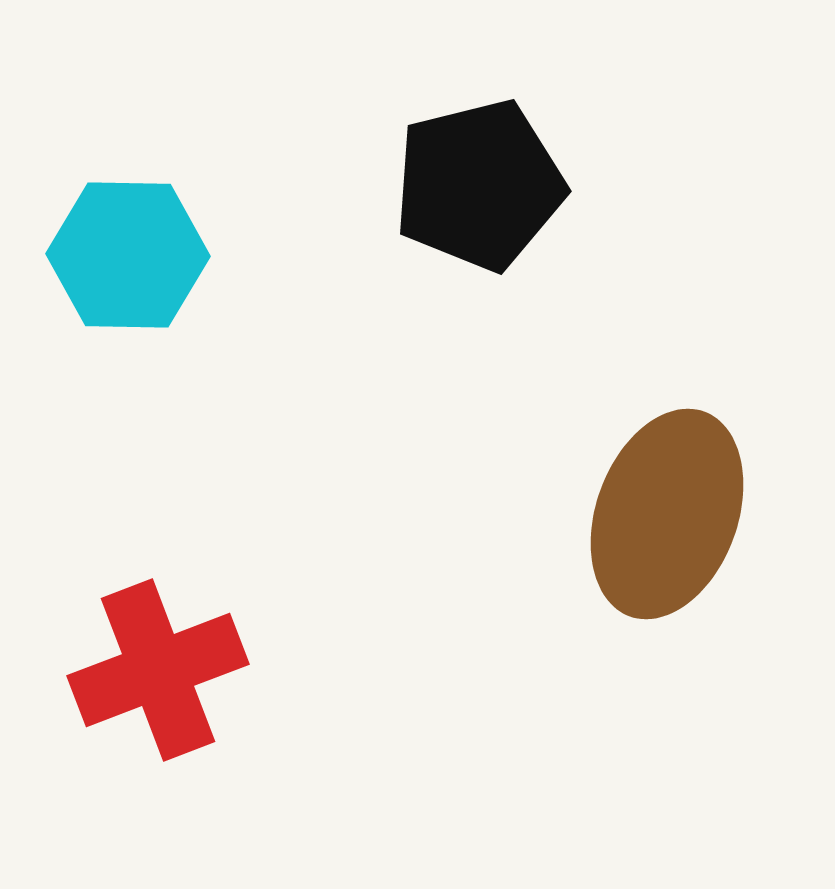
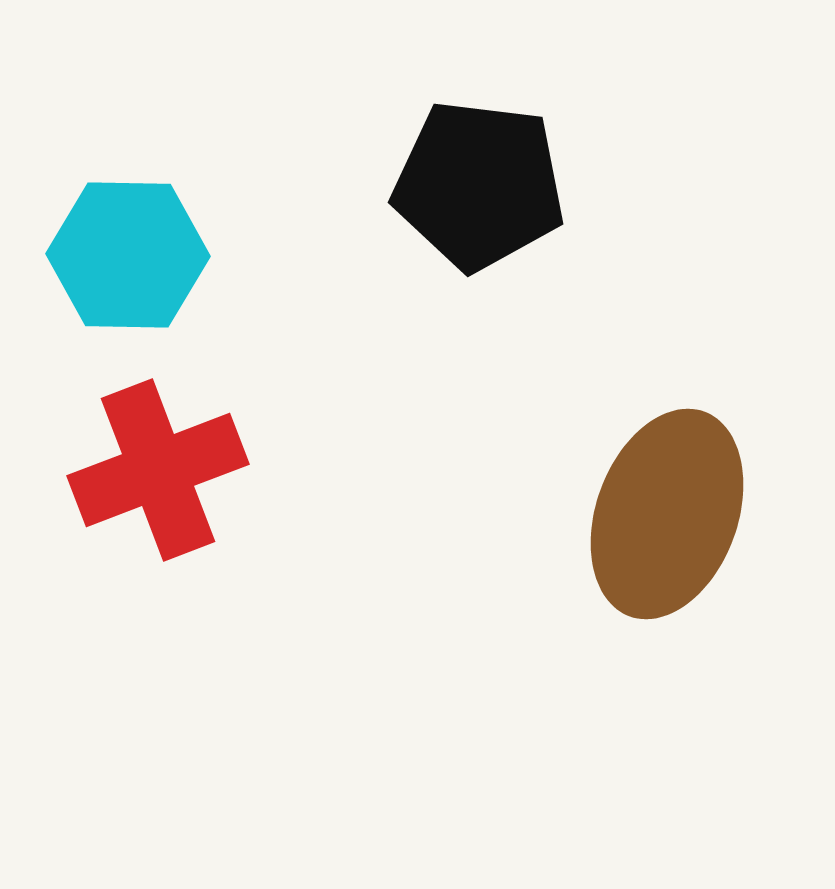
black pentagon: rotated 21 degrees clockwise
red cross: moved 200 px up
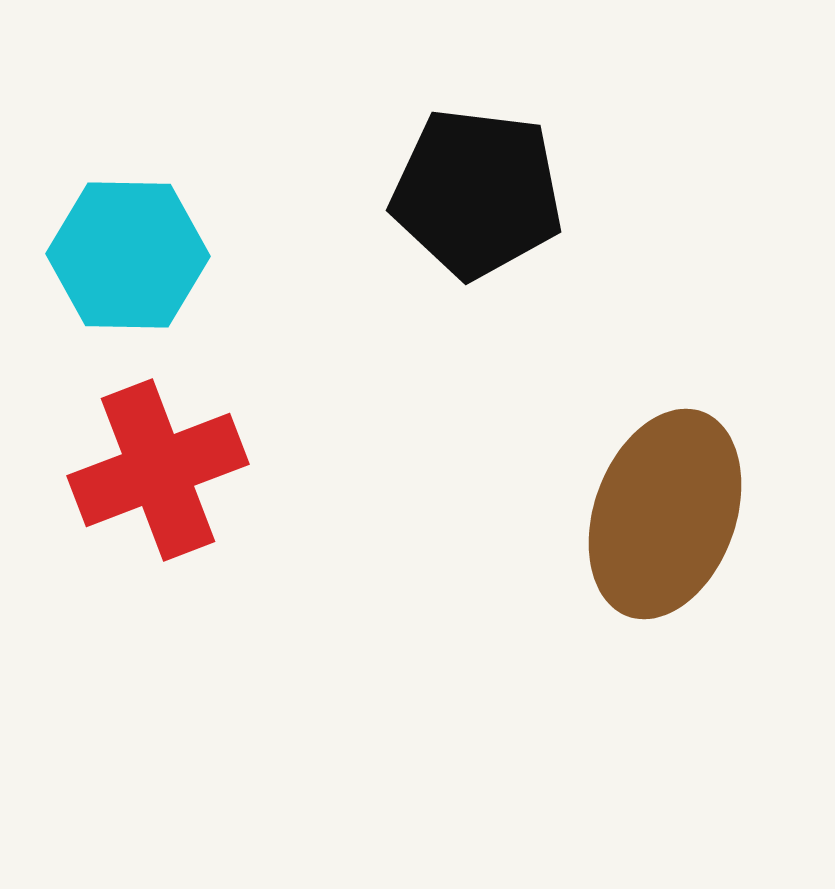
black pentagon: moved 2 px left, 8 px down
brown ellipse: moved 2 px left
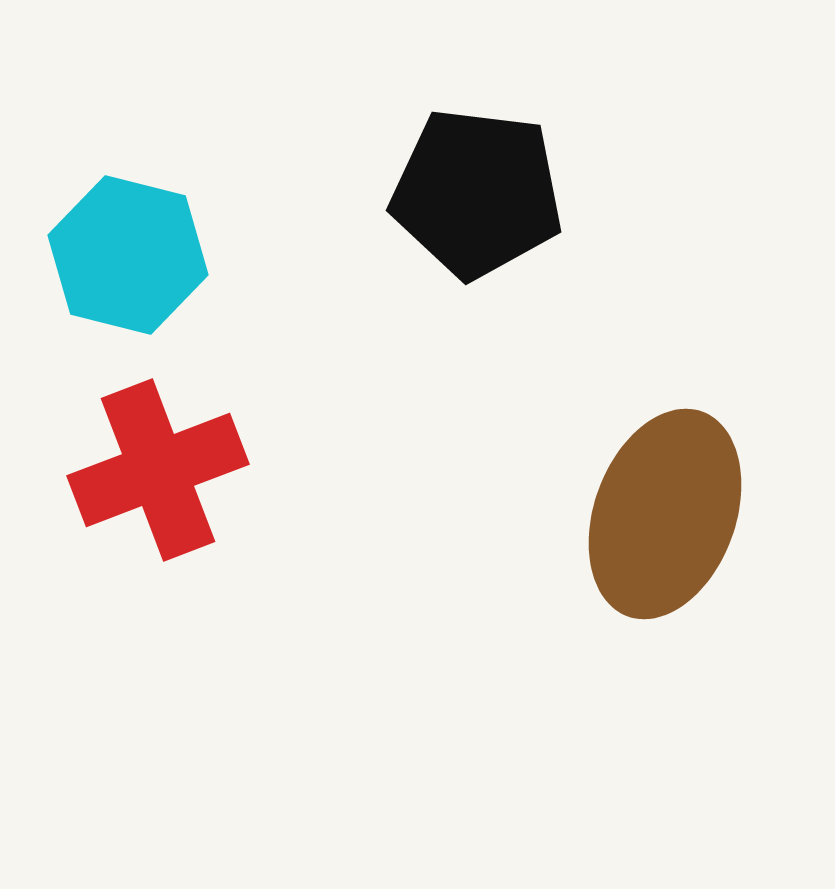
cyan hexagon: rotated 13 degrees clockwise
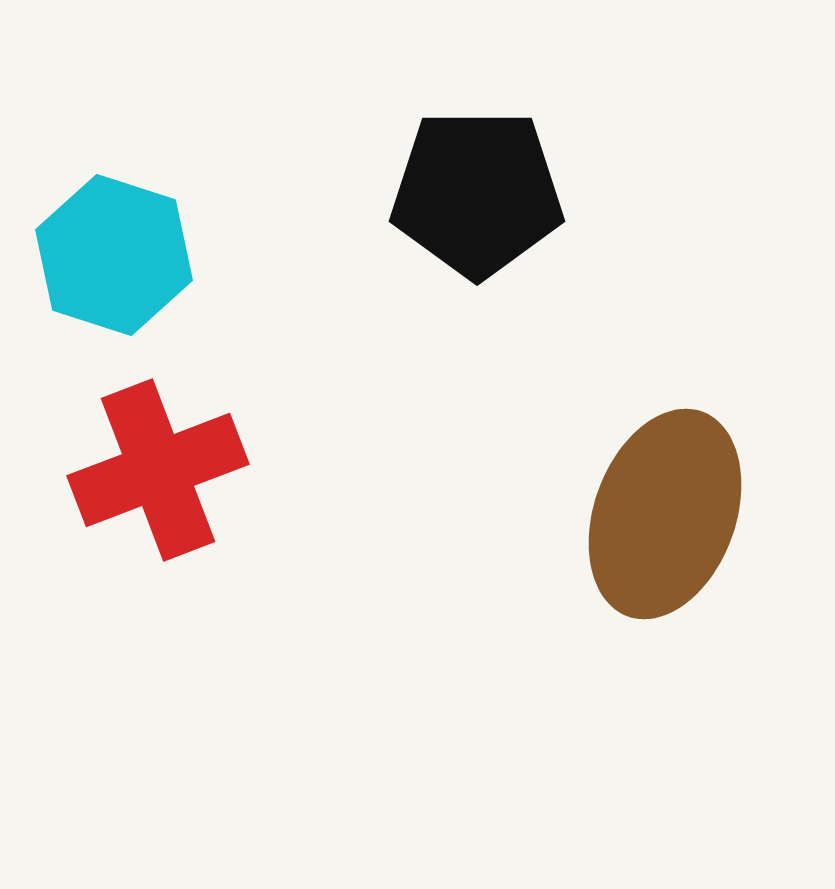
black pentagon: rotated 7 degrees counterclockwise
cyan hexagon: moved 14 px left; rotated 4 degrees clockwise
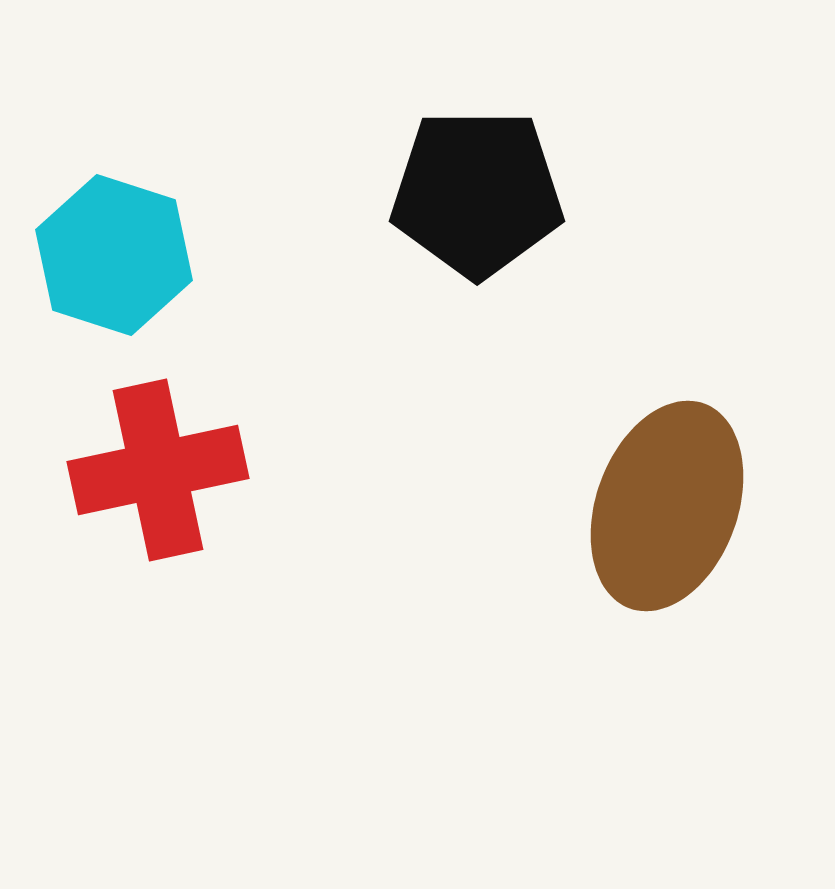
red cross: rotated 9 degrees clockwise
brown ellipse: moved 2 px right, 8 px up
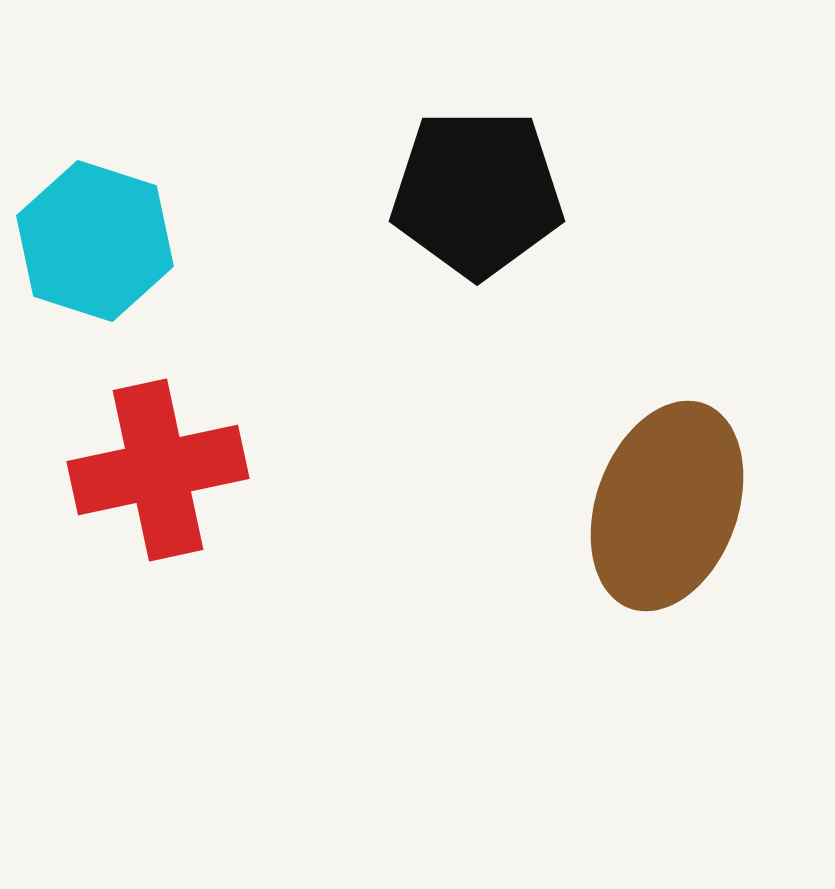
cyan hexagon: moved 19 px left, 14 px up
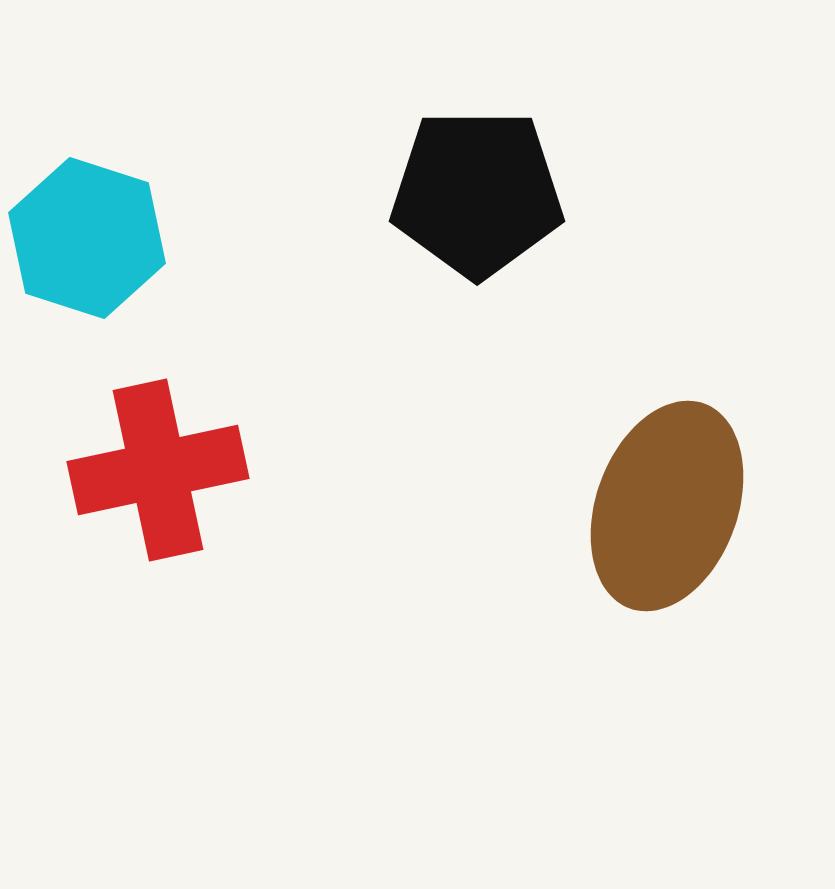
cyan hexagon: moved 8 px left, 3 px up
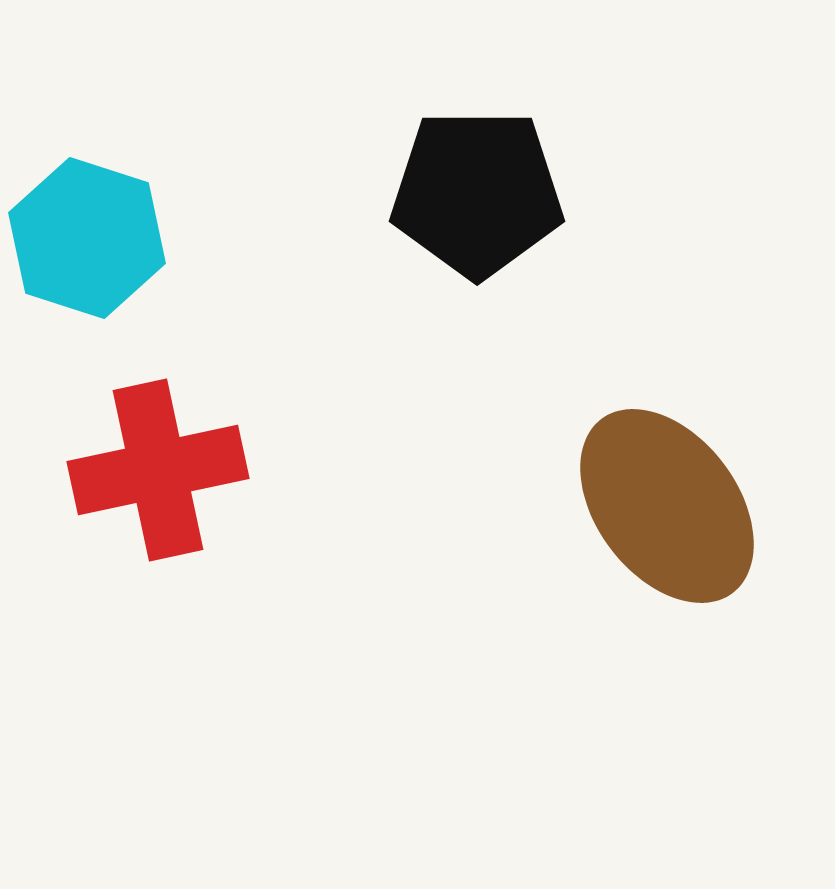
brown ellipse: rotated 57 degrees counterclockwise
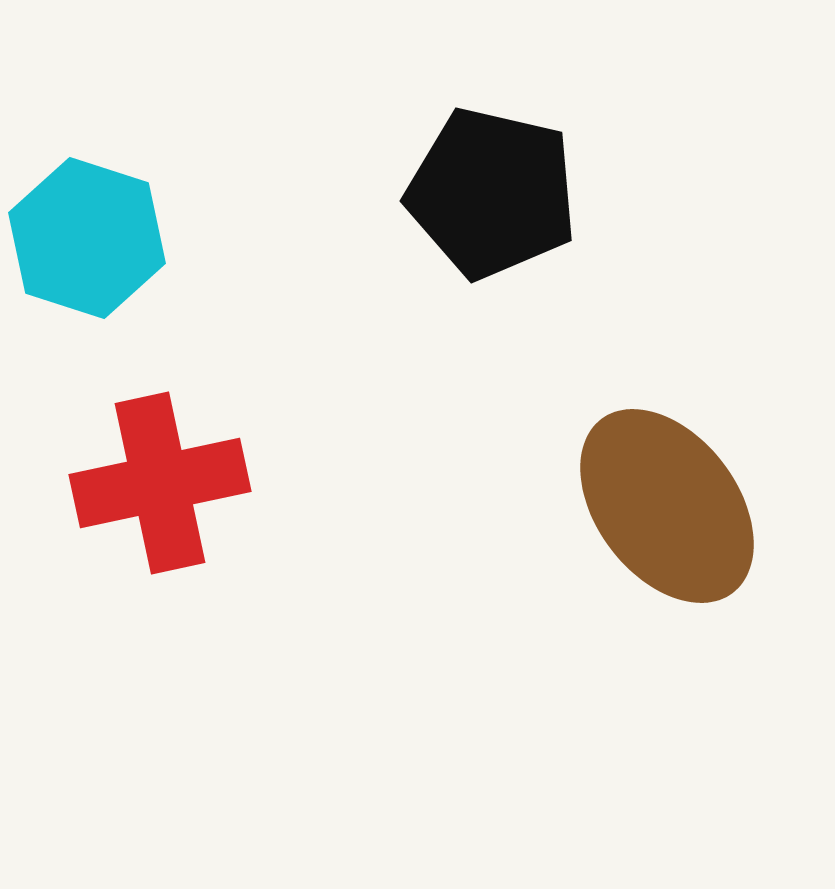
black pentagon: moved 15 px right; rotated 13 degrees clockwise
red cross: moved 2 px right, 13 px down
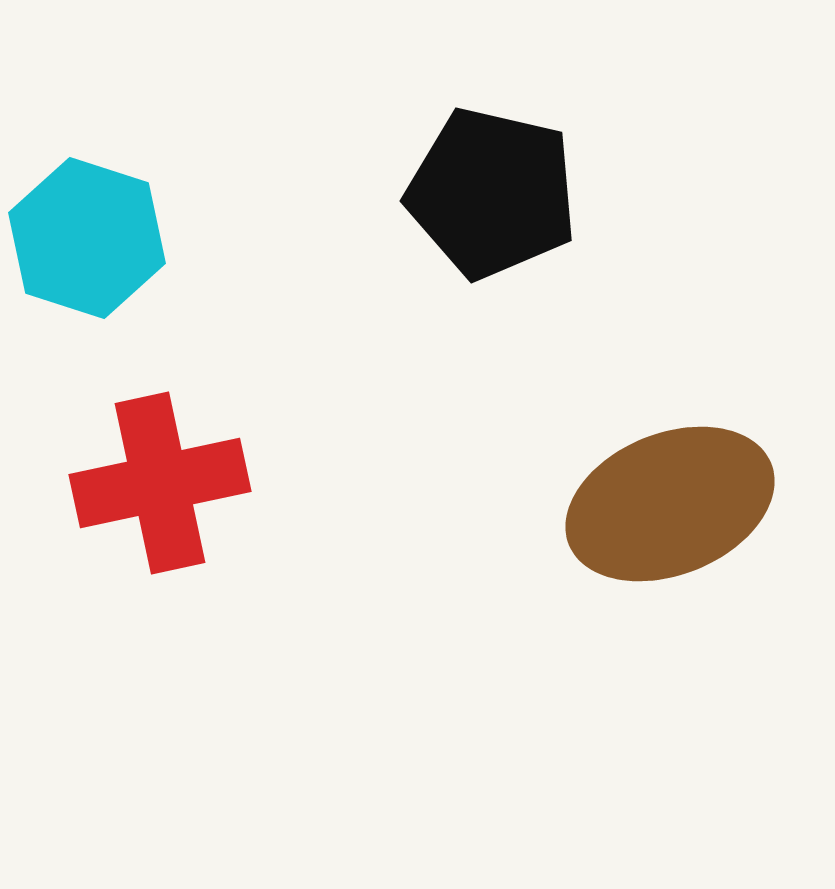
brown ellipse: moved 3 px right, 2 px up; rotated 75 degrees counterclockwise
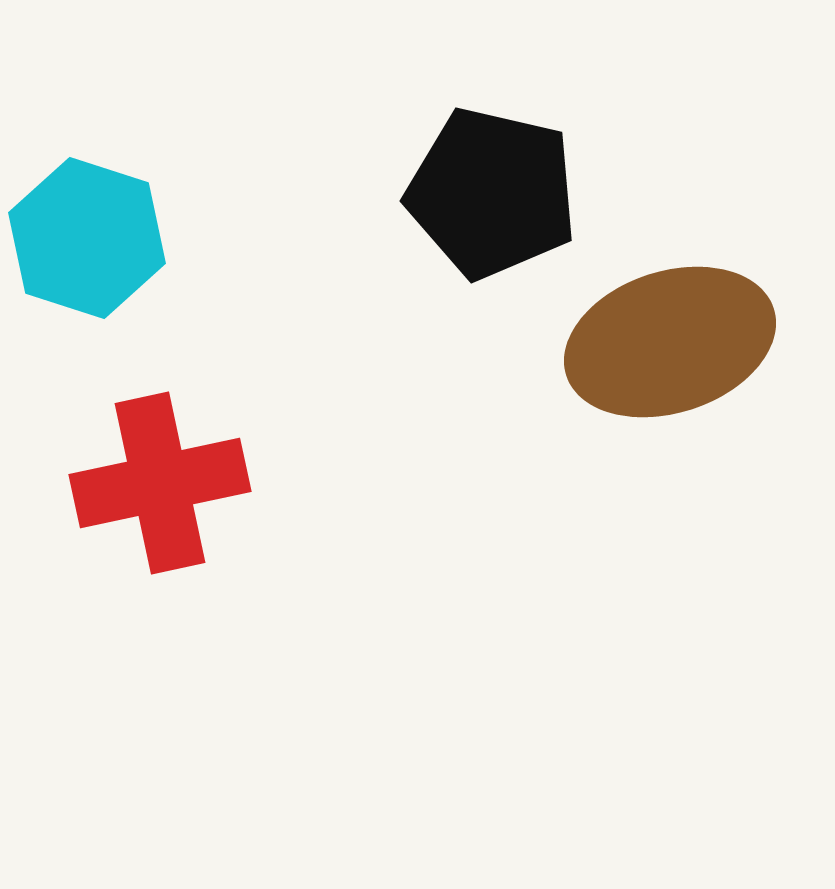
brown ellipse: moved 162 px up; rotated 4 degrees clockwise
